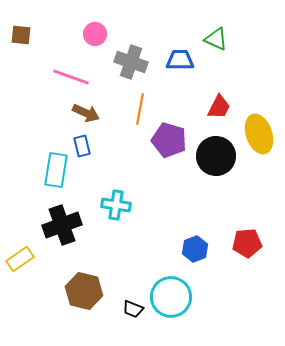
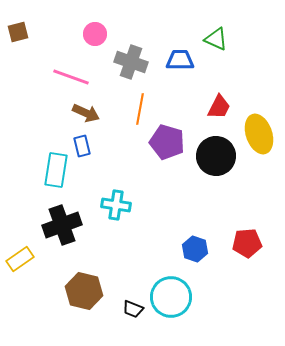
brown square: moved 3 px left, 3 px up; rotated 20 degrees counterclockwise
purple pentagon: moved 2 px left, 2 px down
blue hexagon: rotated 20 degrees counterclockwise
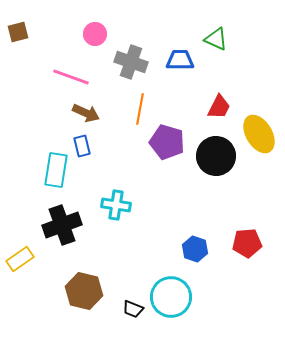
yellow ellipse: rotated 12 degrees counterclockwise
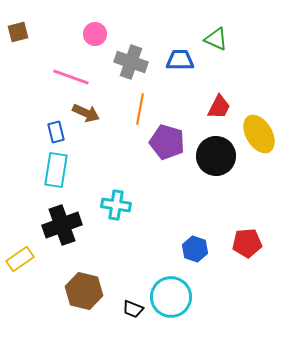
blue rectangle: moved 26 px left, 14 px up
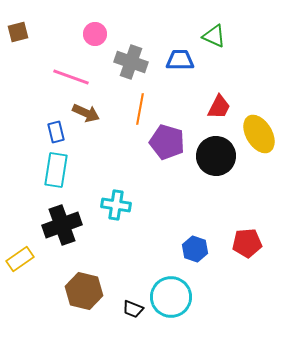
green triangle: moved 2 px left, 3 px up
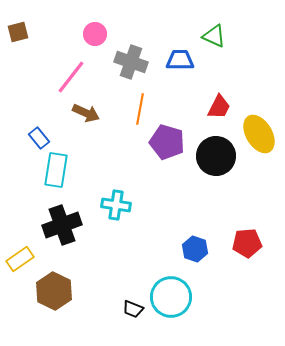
pink line: rotated 72 degrees counterclockwise
blue rectangle: moved 17 px left, 6 px down; rotated 25 degrees counterclockwise
brown hexagon: moved 30 px left; rotated 12 degrees clockwise
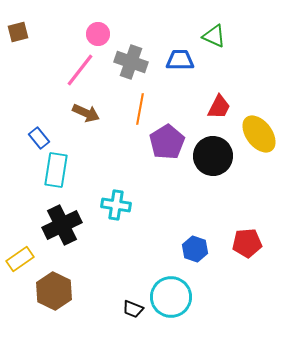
pink circle: moved 3 px right
pink line: moved 9 px right, 7 px up
yellow ellipse: rotated 6 degrees counterclockwise
purple pentagon: rotated 24 degrees clockwise
black circle: moved 3 px left
black cross: rotated 6 degrees counterclockwise
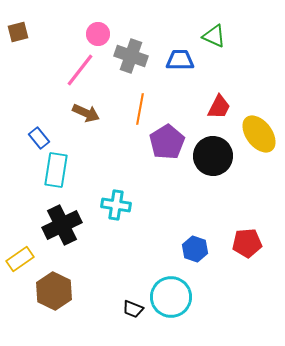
gray cross: moved 6 px up
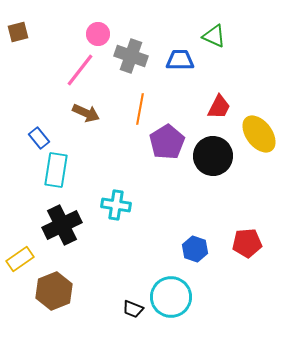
brown hexagon: rotated 12 degrees clockwise
